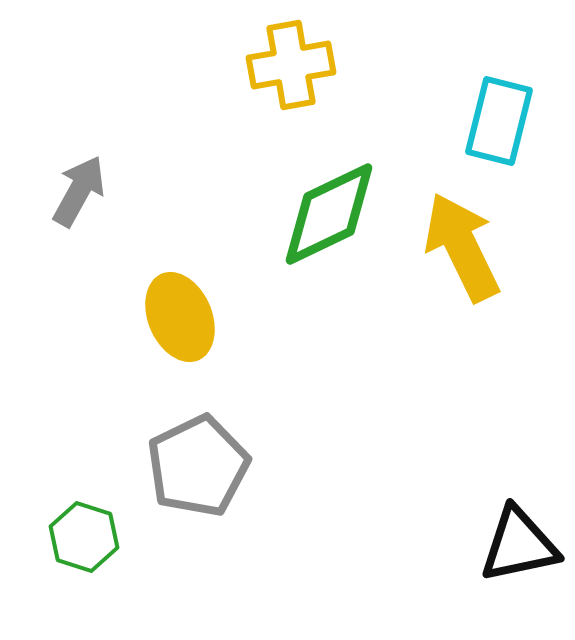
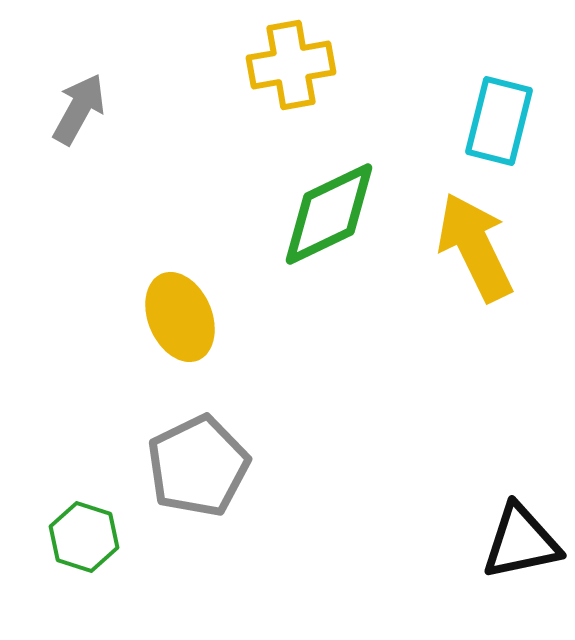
gray arrow: moved 82 px up
yellow arrow: moved 13 px right
black triangle: moved 2 px right, 3 px up
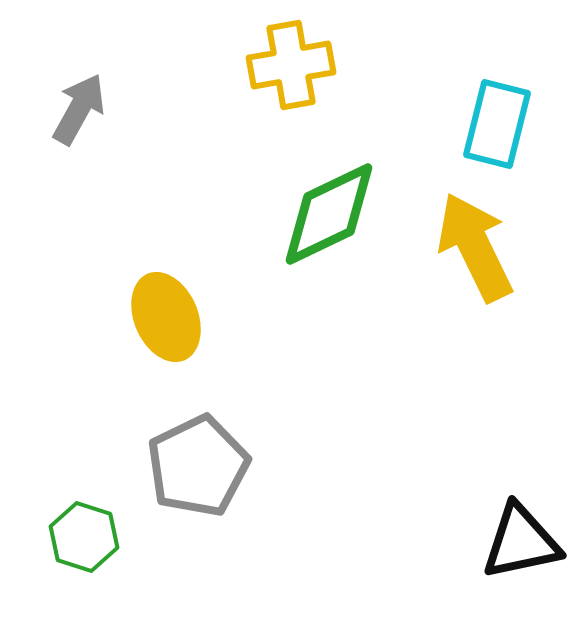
cyan rectangle: moved 2 px left, 3 px down
yellow ellipse: moved 14 px left
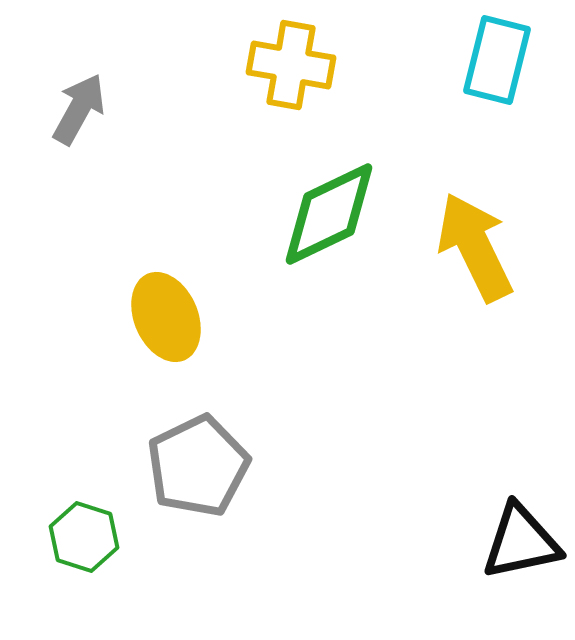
yellow cross: rotated 20 degrees clockwise
cyan rectangle: moved 64 px up
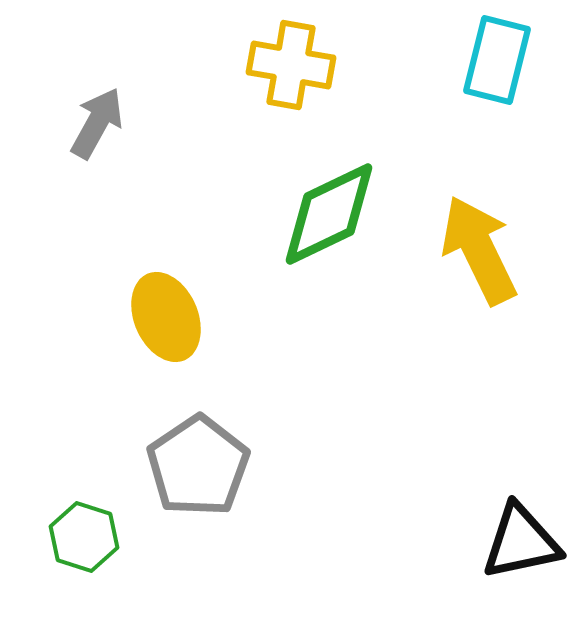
gray arrow: moved 18 px right, 14 px down
yellow arrow: moved 4 px right, 3 px down
gray pentagon: rotated 8 degrees counterclockwise
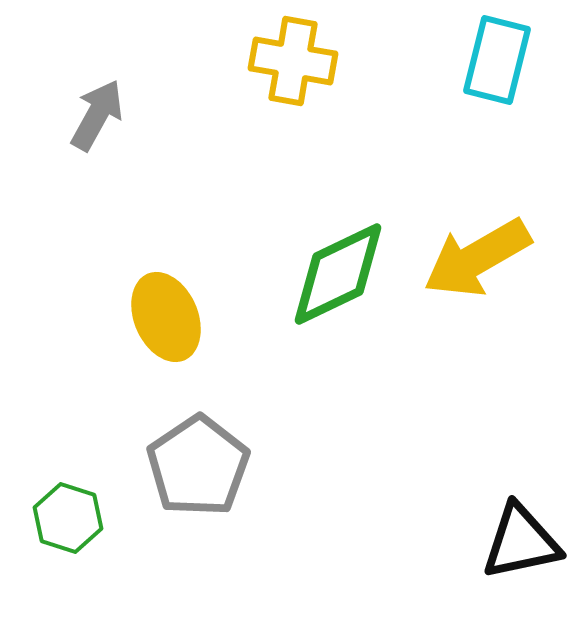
yellow cross: moved 2 px right, 4 px up
gray arrow: moved 8 px up
green diamond: moved 9 px right, 60 px down
yellow arrow: moved 2 px left, 8 px down; rotated 94 degrees counterclockwise
green hexagon: moved 16 px left, 19 px up
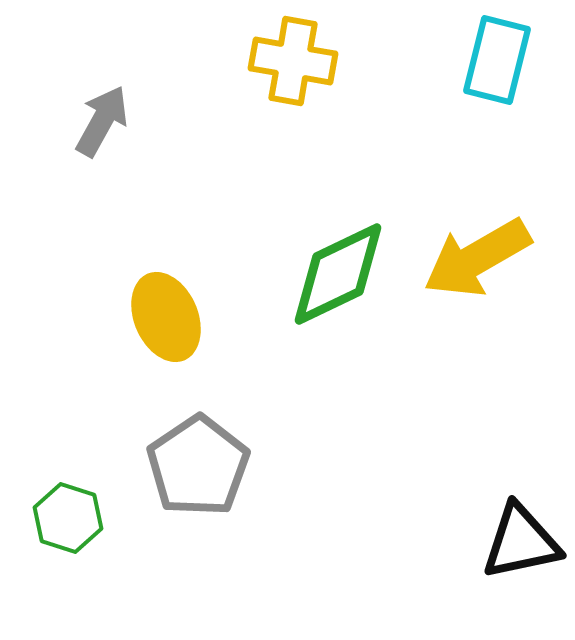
gray arrow: moved 5 px right, 6 px down
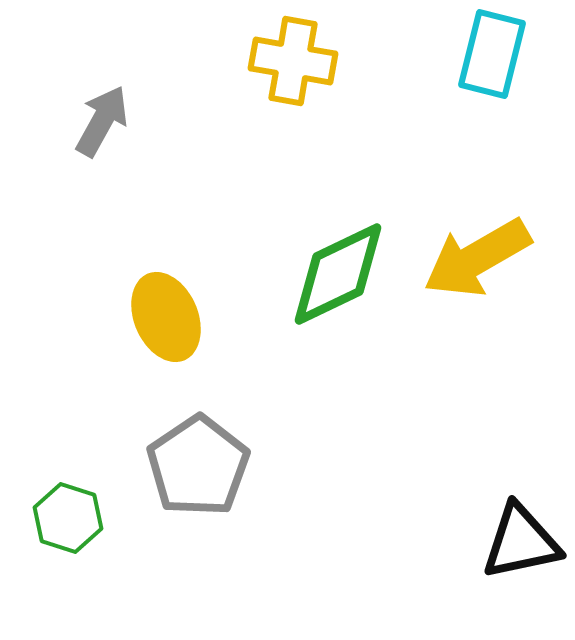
cyan rectangle: moved 5 px left, 6 px up
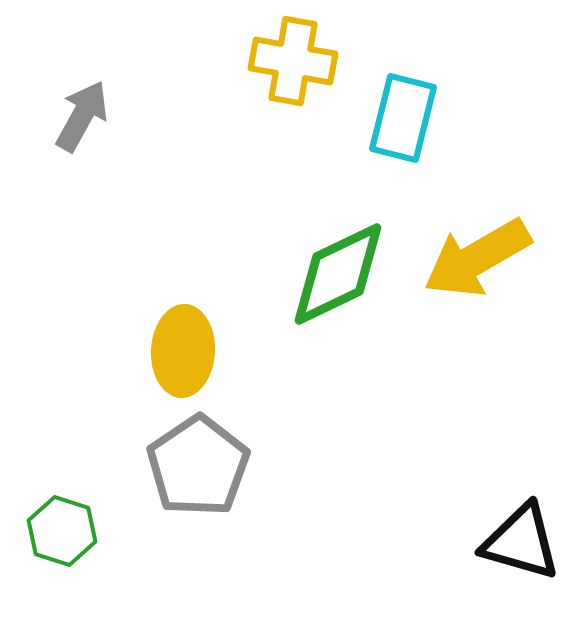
cyan rectangle: moved 89 px left, 64 px down
gray arrow: moved 20 px left, 5 px up
yellow ellipse: moved 17 px right, 34 px down; rotated 26 degrees clockwise
green hexagon: moved 6 px left, 13 px down
black triangle: rotated 28 degrees clockwise
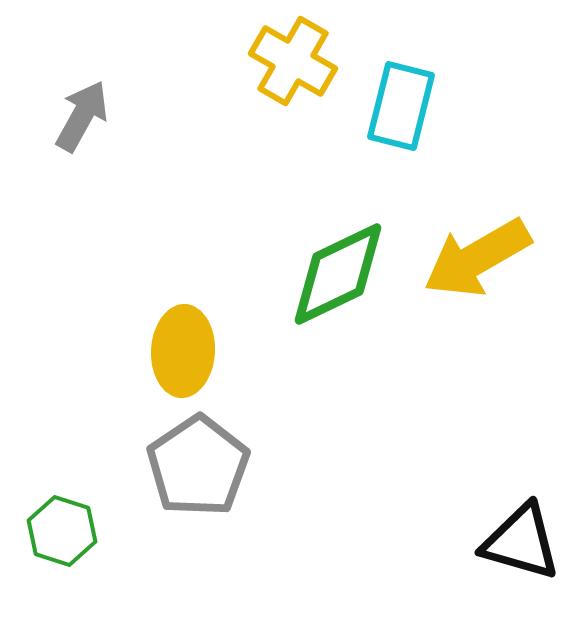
yellow cross: rotated 20 degrees clockwise
cyan rectangle: moved 2 px left, 12 px up
